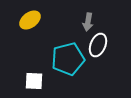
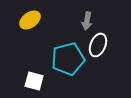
gray arrow: moved 1 px left, 1 px up
white square: rotated 12 degrees clockwise
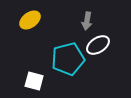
white ellipse: rotated 35 degrees clockwise
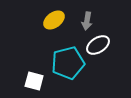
yellow ellipse: moved 24 px right
cyan pentagon: moved 4 px down
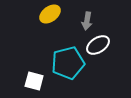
yellow ellipse: moved 4 px left, 6 px up
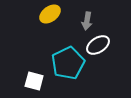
cyan pentagon: rotated 12 degrees counterclockwise
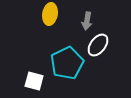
yellow ellipse: rotated 45 degrees counterclockwise
white ellipse: rotated 20 degrees counterclockwise
cyan pentagon: moved 1 px left
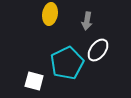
white ellipse: moved 5 px down
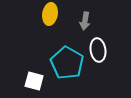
gray arrow: moved 2 px left
white ellipse: rotated 45 degrees counterclockwise
cyan pentagon: rotated 16 degrees counterclockwise
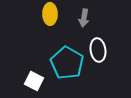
yellow ellipse: rotated 10 degrees counterclockwise
gray arrow: moved 1 px left, 3 px up
white square: rotated 12 degrees clockwise
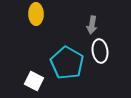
yellow ellipse: moved 14 px left
gray arrow: moved 8 px right, 7 px down
white ellipse: moved 2 px right, 1 px down
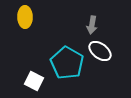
yellow ellipse: moved 11 px left, 3 px down
white ellipse: rotated 45 degrees counterclockwise
